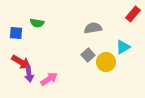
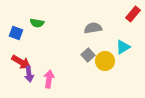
blue square: rotated 16 degrees clockwise
yellow circle: moved 1 px left, 1 px up
pink arrow: rotated 48 degrees counterclockwise
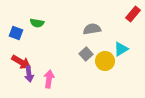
gray semicircle: moved 1 px left, 1 px down
cyan triangle: moved 2 px left, 2 px down
gray square: moved 2 px left, 1 px up
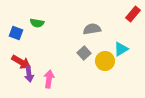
gray square: moved 2 px left, 1 px up
